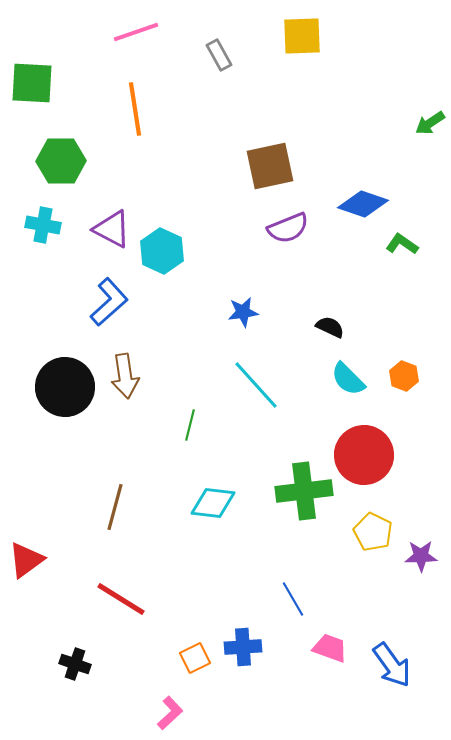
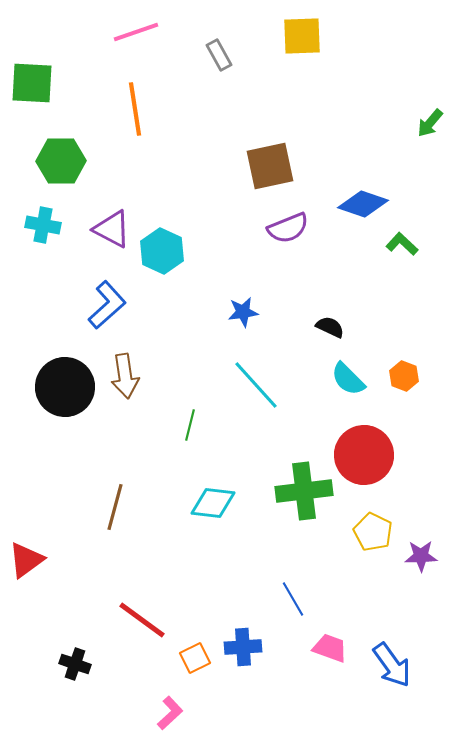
green arrow: rotated 16 degrees counterclockwise
green L-shape: rotated 8 degrees clockwise
blue L-shape: moved 2 px left, 3 px down
red line: moved 21 px right, 21 px down; rotated 4 degrees clockwise
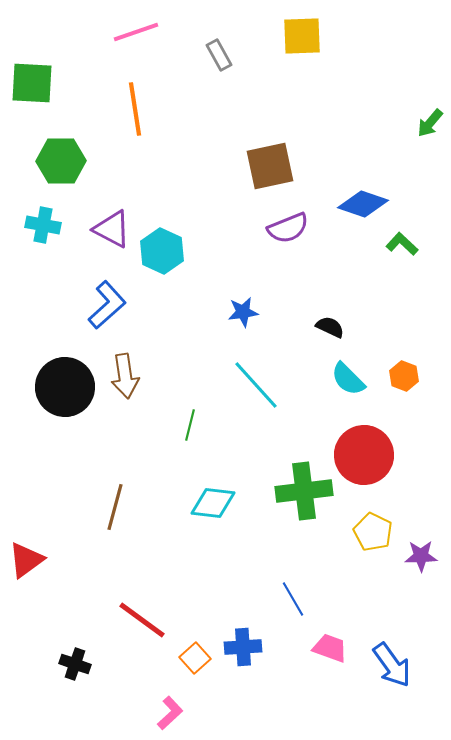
orange square: rotated 16 degrees counterclockwise
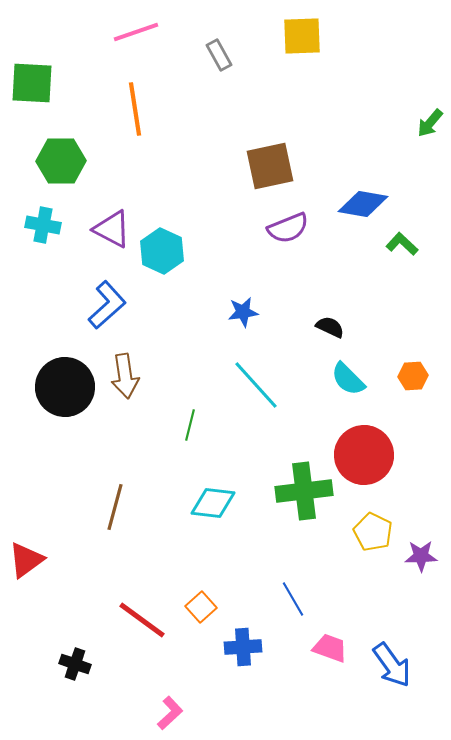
blue diamond: rotated 9 degrees counterclockwise
orange hexagon: moved 9 px right; rotated 24 degrees counterclockwise
orange square: moved 6 px right, 51 px up
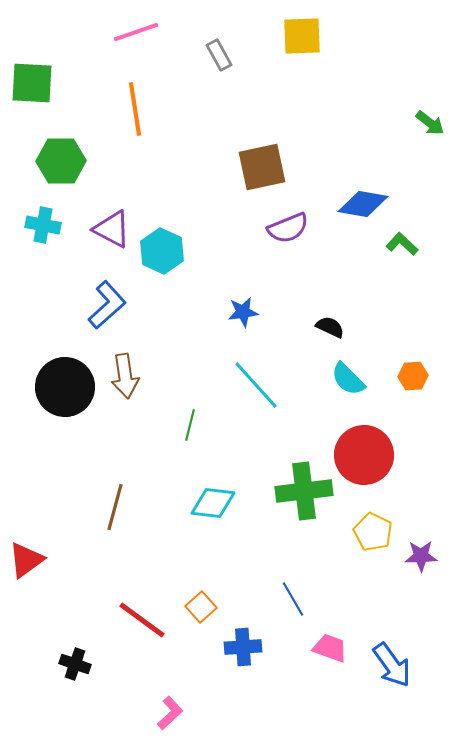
green arrow: rotated 92 degrees counterclockwise
brown square: moved 8 px left, 1 px down
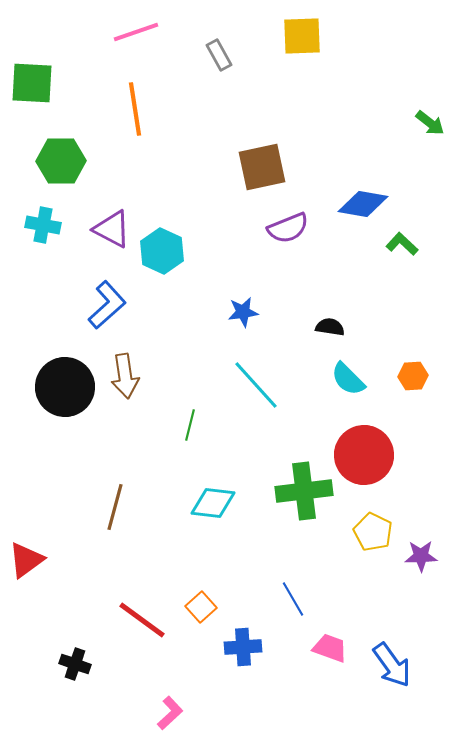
black semicircle: rotated 16 degrees counterclockwise
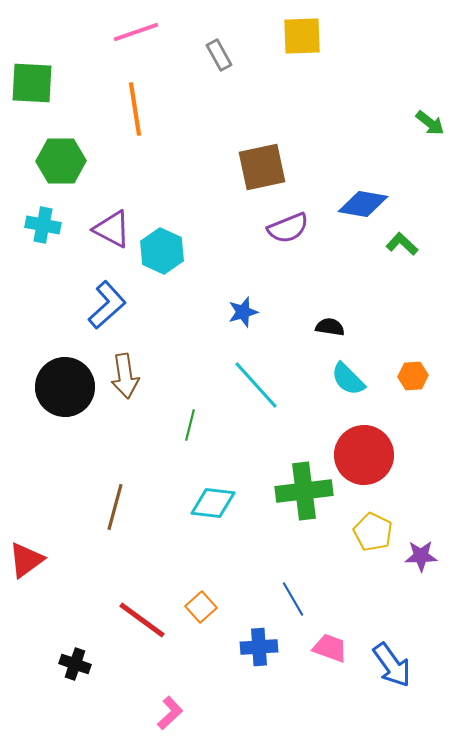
blue star: rotated 8 degrees counterclockwise
blue cross: moved 16 px right
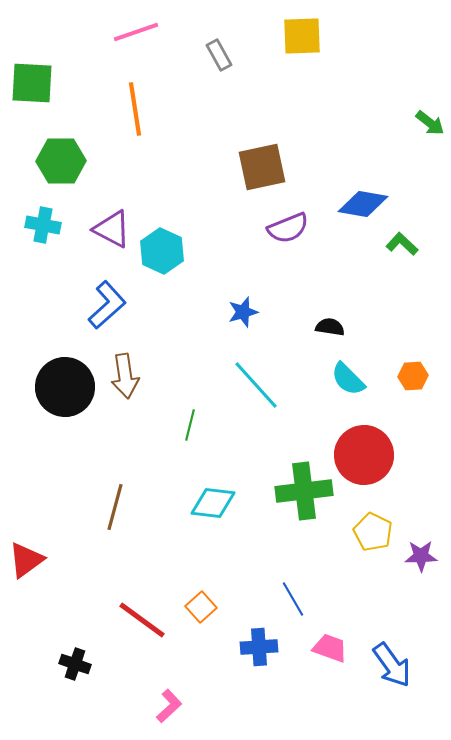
pink L-shape: moved 1 px left, 7 px up
